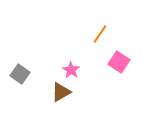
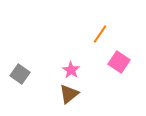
brown triangle: moved 8 px right, 2 px down; rotated 10 degrees counterclockwise
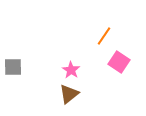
orange line: moved 4 px right, 2 px down
gray square: moved 7 px left, 7 px up; rotated 36 degrees counterclockwise
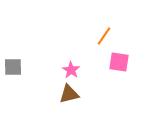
pink square: rotated 25 degrees counterclockwise
brown triangle: rotated 25 degrees clockwise
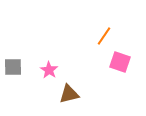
pink square: moved 1 px right; rotated 10 degrees clockwise
pink star: moved 22 px left
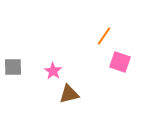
pink star: moved 4 px right, 1 px down
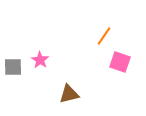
pink star: moved 13 px left, 11 px up
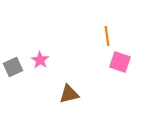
orange line: moved 3 px right; rotated 42 degrees counterclockwise
gray square: rotated 24 degrees counterclockwise
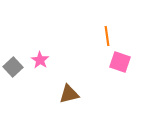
gray square: rotated 18 degrees counterclockwise
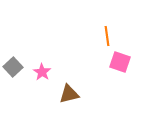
pink star: moved 2 px right, 12 px down
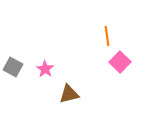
pink square: rotated 25 degrees clockwise
gray square: rotated 18 degrees counterclockwise
pink star: moved 3 px right, 3 px up
